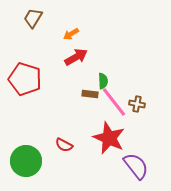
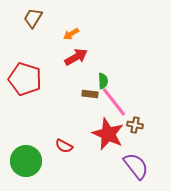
brown cross: moved 2 px left, 21 px down
red star: moved 1 px left, 4 px up
red semicircle: moved 1 px down
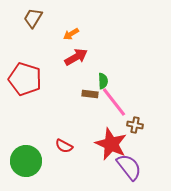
red star: moved 3 px right, 10 px down
purple semicircle: moved 7 px left, 1 px down
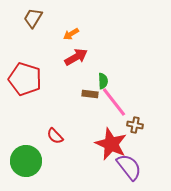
red semicircle: moved 9 px left, 10 px up; rotated 18 degrees clockwise
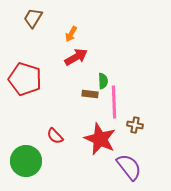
orange arrow: rotated 28 degrees counterclockwise
pink line: rotated 36 degrees clockwise
red star: moved 11 px left, 5 px up
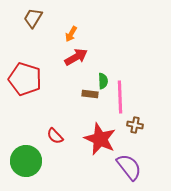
pink line: moved 6 px right, 5 px up
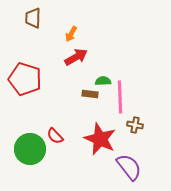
brown trapezoid: rotated 30 degrees counterclockwise
green semicircle: rotated 91 degrees counterclockwise
green circle: moved 4 px right, 12 px up
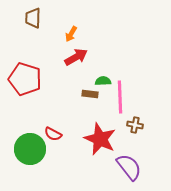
red semicircle: moved 2 px left, 2 px up; rotated 18 degrees counterclockwise
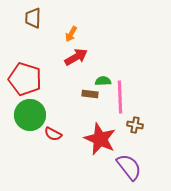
green circle: moved 34 px up
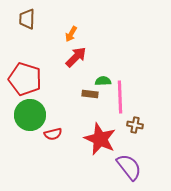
brown trapezoid: moved 6 px left, 1 px down
red arrow: rotated 15 degrees counterclockwise
red semicircle: rotated 42 degrees counterclockwise
